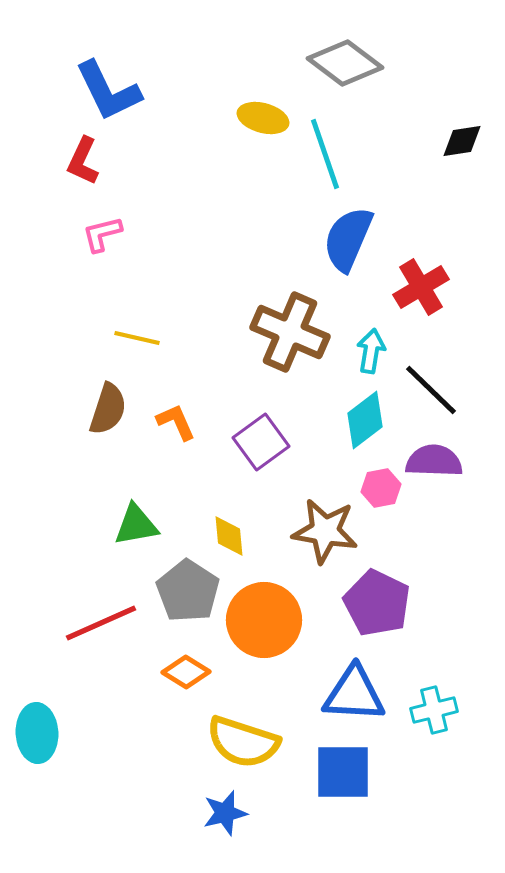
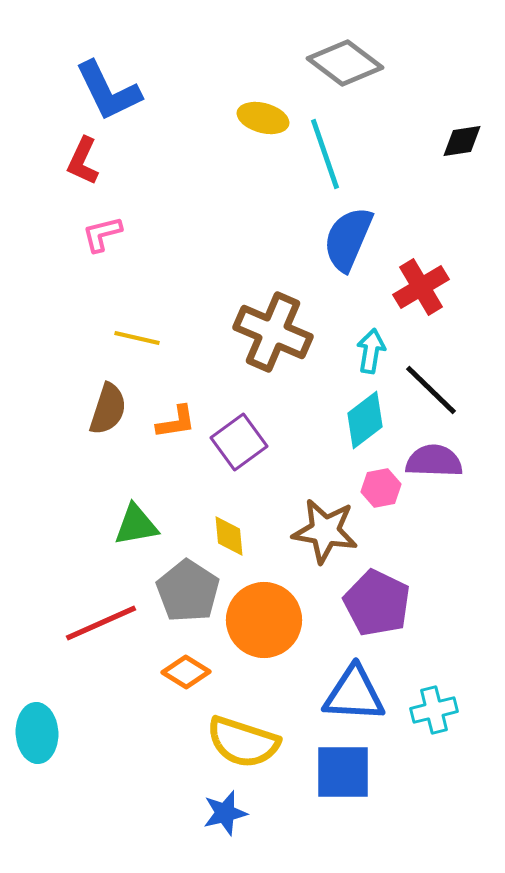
brown cross: moved 17 px left
orange L-shape: rotated 105 degrees clockwise
purple square: moved 22 px left
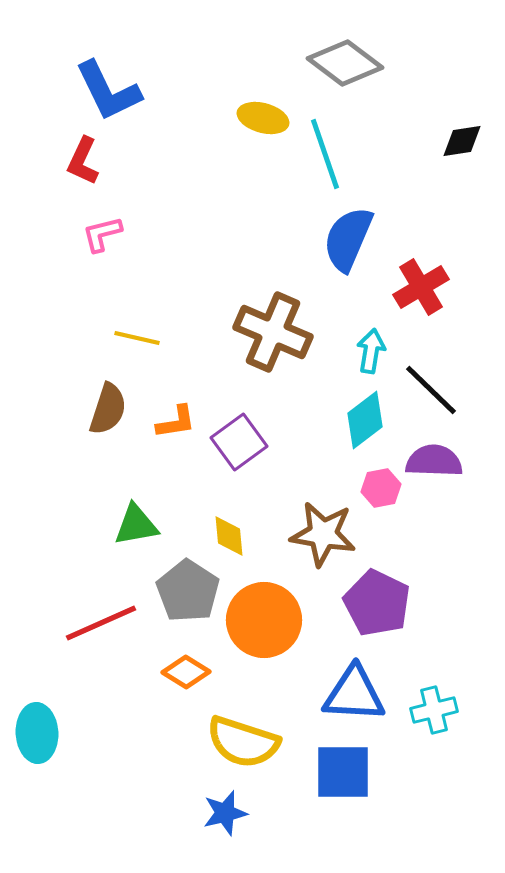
brown star: moved 2 px left, 3 px down
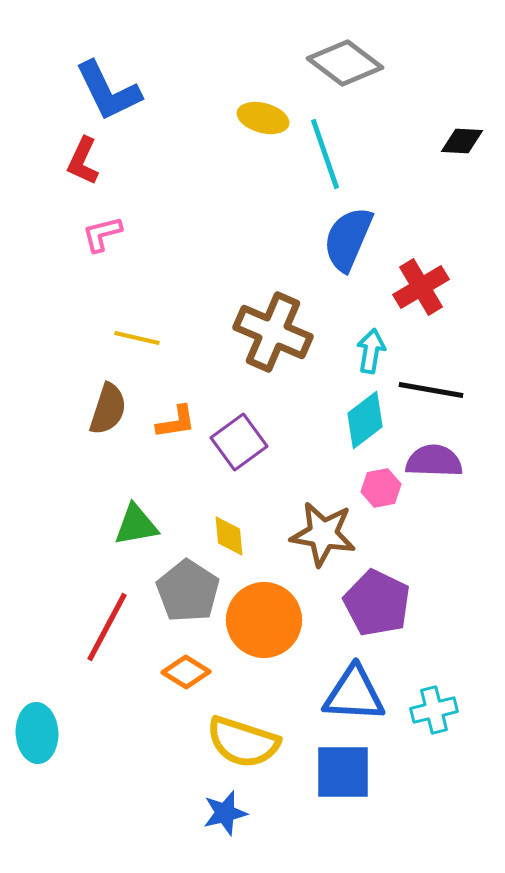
black diamond: rotated 12 degrees clockwise
black line: rotated 34 degrees counterclockwise
red line: moved 6 px right, 4 px down; rotated 38 degrees counterclockwise
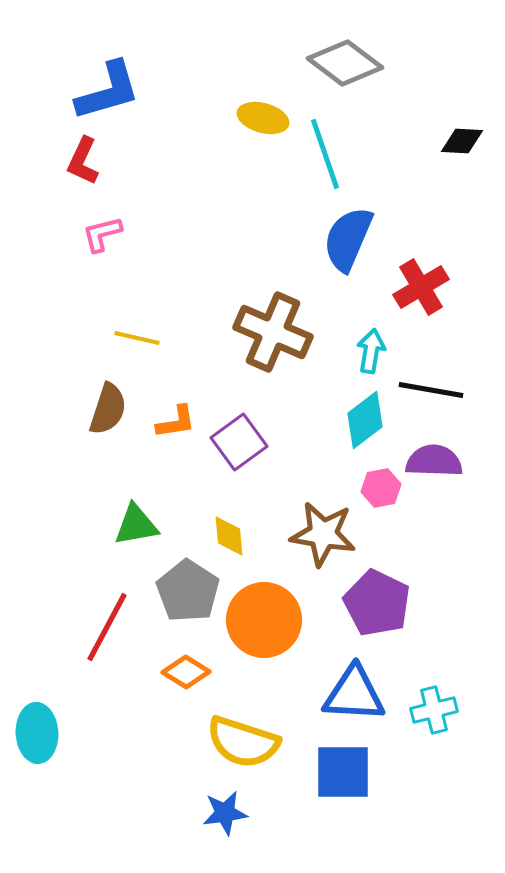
blue L-shape: rotated 80 degrees counterclockwise
blue star: rotated 6 degrees clockwise
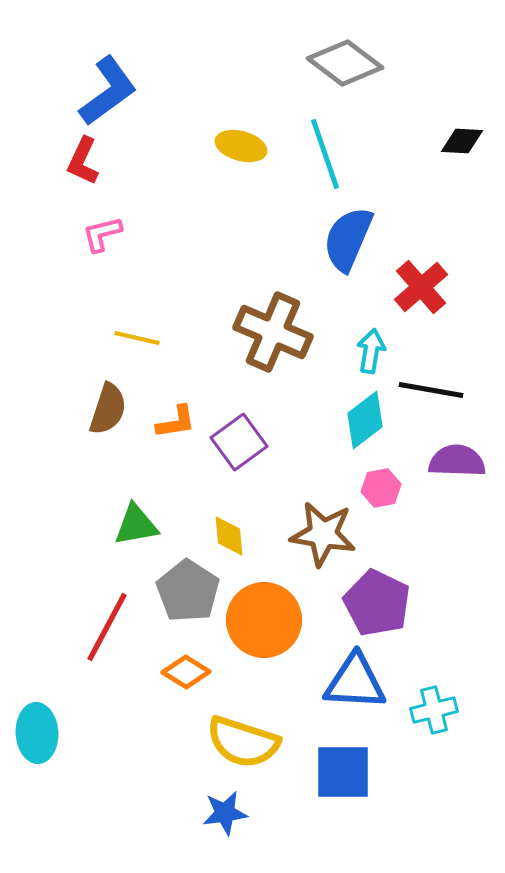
blue L-shape: rotated 20 degrees counterclockwise
yellow ellipse: moved 22 px left, 28 px down
red cross: rotated 10 degrees counterclockwise
purple semicircle: moved 23 px right
blue triangle: moved 1 px right, 12 px up
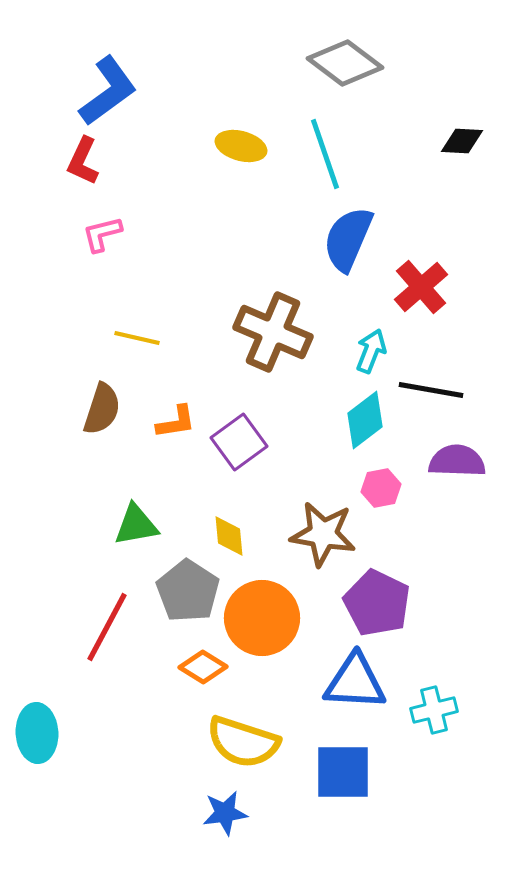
cyan arrow: rotated 12 degrees clockwise
brown semicircle: moved 6 px left
orange circle: moved 2 px left, 2 px up
orange diamond: moved 17 px right, 5 px up
